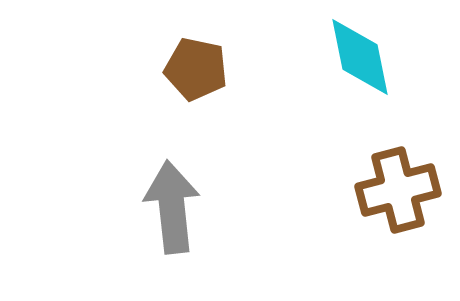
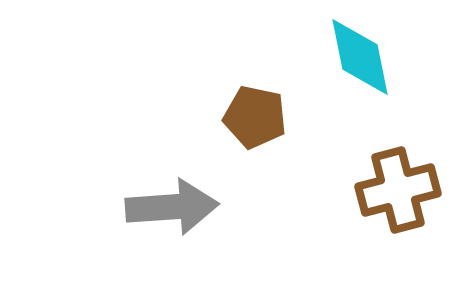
brown pentagon: moved 59 px right, 48 px down
gray arrow: rotated 92 degrees clockwise
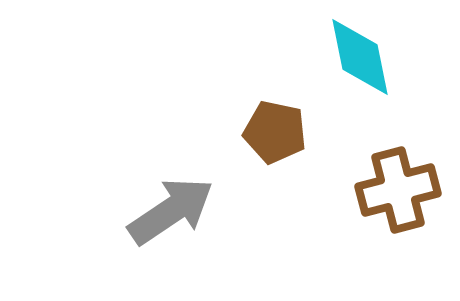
brown pentagon: moved 20 px right, 15 px down
gray arrow: moved 1 px left, 4 px down; rotated 30 degrees counterclockwise
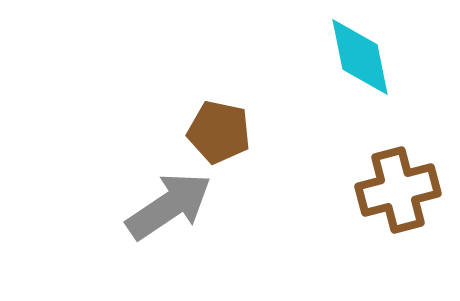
brown pentagon: moved 56 px left
gray arrow: moved 2 px left, 5 px up
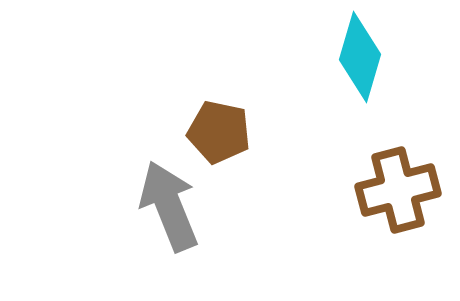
cyan diamond: rotated 28 degrees clockwise
gray arrow: rotated 78 degrees counterclockwise
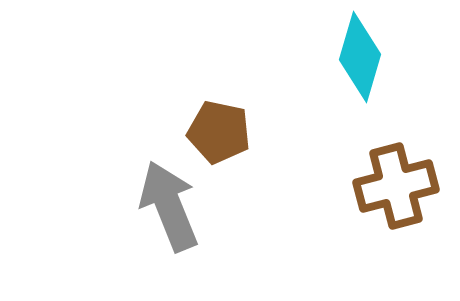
brown cross: moved 2 px left, 4 px up
